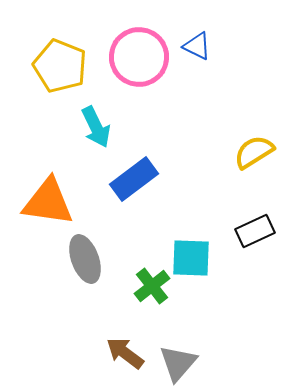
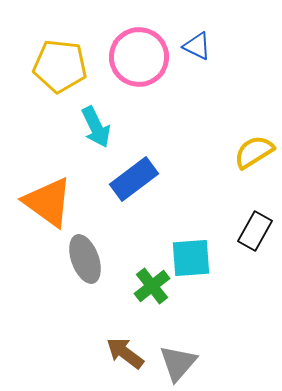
yellow pentagon: rotated 16 degrees counterclockwise
orange triangle: rotated 28 degrees clockwise
black rectangle: rotated 36 degrees counterclockwise
cyan square: rotated 6 degrees counterclockwise
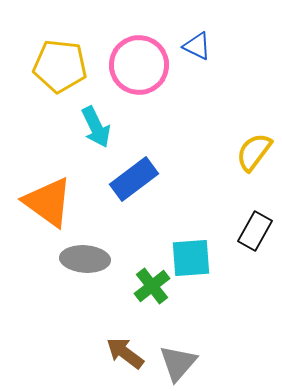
pink circle: moved 8 px down
yellow semicircle: rotated 21 degrees counterclockwise
gray ellipse: rotated 66 degrees counterclockwise
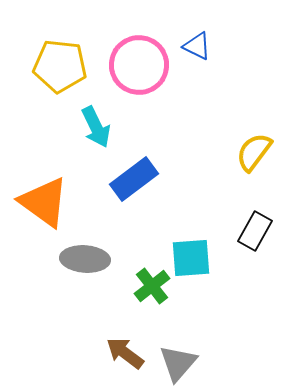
orange triangle: moved 4 px left
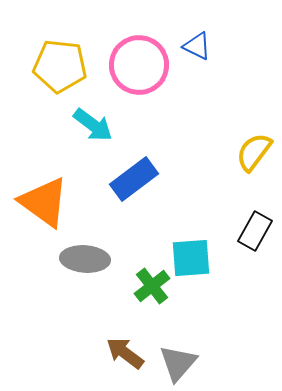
cyan arrow: moved 3 px left, 2 px up; rotated 27 degrees counterclockwise
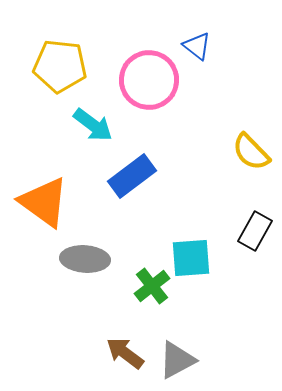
blue triangle: rotated 12 degrees clockwise
pink circle: moved 10 px right, 15 px down
yellow semicircle: moved 3 px left; rotated 81 degrees counterclockwise
blue rectangle: moved 2 px left, 3 px up
gray triangle: moved 1 px left, 3 px up; rotated 21 degrees clockwise
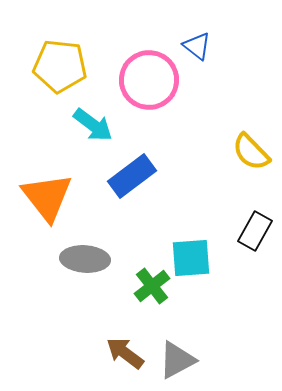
orange triangle: moved 3 px right, 5 px up; rotated 16 degrees clockwise
